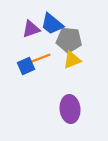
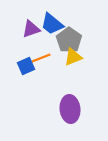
gray pentagon: rotated 30 degrees clockwise
yellow triangle: moved 1 px right, 3 px up
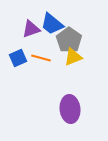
orange line: rotated 36 degrees clockwise
blue square: moved 8 px left, 8 px up
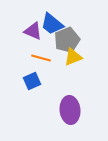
purple triangle: moved 2 px right, 2 px down; rotated 42 degrees clockwise
gray pentagon: moved 2 px left; rotated 15 degrees clockwise
blue square: moved 14 px right, 23 px down
purple ellipse: moved 1 px down
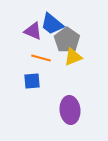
gray pentagon: rotated 15 degrees counterclockwise
blue square: rotated 18 degrees clockwise
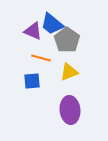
yellow triangle: moved 4 px left, 15 px down
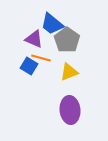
purple triangle: moved 1 px right, 8 px down
blue square: moved 3 px left, 15 px up; rotated 36 degrees clockwise
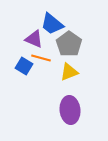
gray pentagon: moved 2 px right, 4 px down
blue square: moved 5 px left
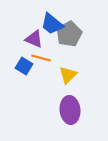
gray pentagon: moved 10 px up; rotated 10 degrees clockwise
yellow triangle: moved 1 px left, 3 px down; rotated 24 degrees counterclockwise
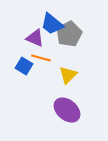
purple triangle: moved 1 px right, 1 px up
purple ellipse: moved 3 px left; rotated 44 degrees counterclockwise
